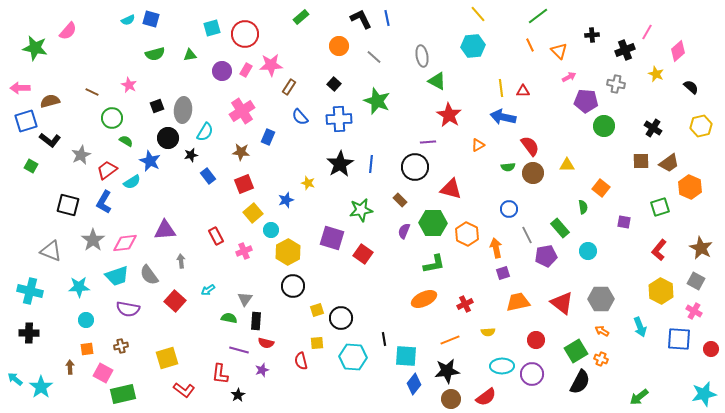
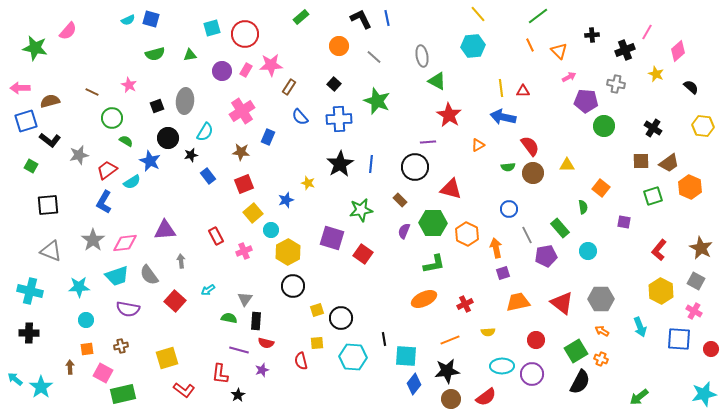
gray ellipse at (183, 110): moved 2 px right, 9 px up
yellow hexagon at (701, 126): moved 2 px right; rotated 20 degrees clockwise
gray star at (81, 155): moved 2 px left; rotated 12 degrees clockwise
black square at (68, 205): moved 20 px left; rotated 20 degrees counterclockwise
green square at (660, 207): moved 7 px left, 11 px up
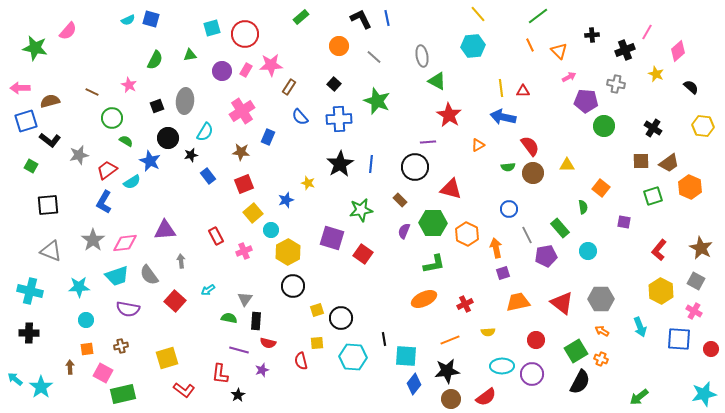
green semicircle at (155, 54): moved 6 px down; rotated 48 degrees counterclockwise
red semicircle at (266, 343): moved 2 px right
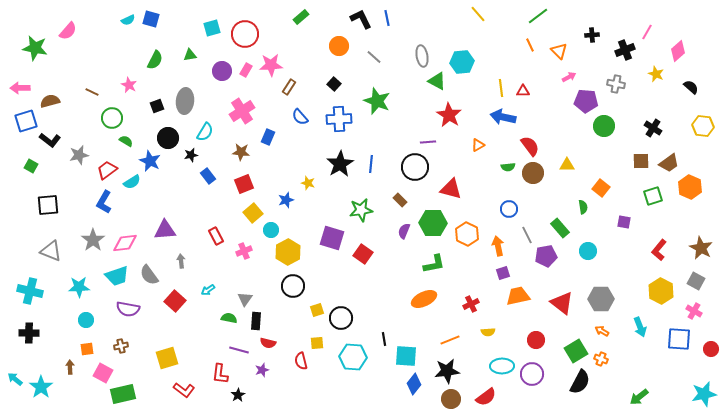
cyan hexagon at (473, 46): moved 11 px left, 16 px down
orange arrow at (496, 248): moved 2 px right, 2 px up
orange trapezoid at (518, 302): moved 6 px up
red cross at (465, 304): moved 6 px right
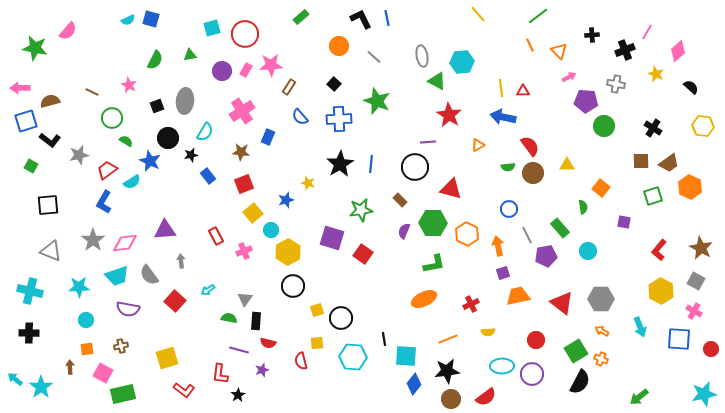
orange line at (450, 340): moved 2 px left, 1 px up
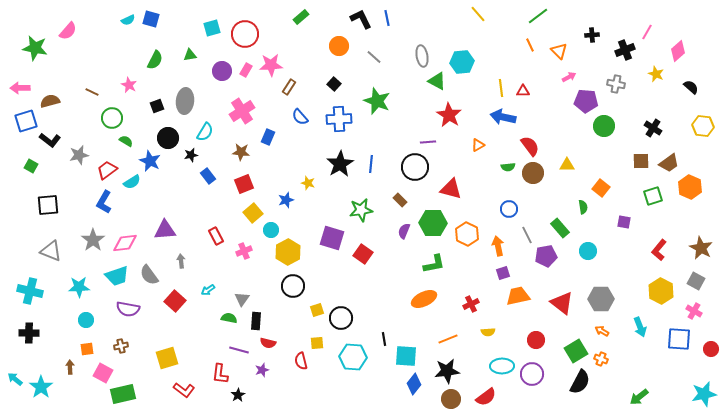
gray triangle at (245, 299): moved 3 px left
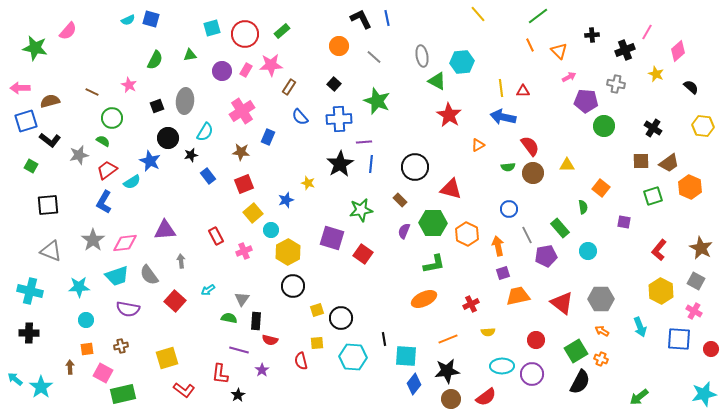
green rectangle at (301, 17): moved 19 px left, 14 px down
green semicircle at (126, 141): moved 23 px left
purple line at (428, 142): moved 64 px left
red semicircle at (268, 343): moved 2 px right, 3 px up
purple star at (262, 370): rotated 16 degrees counterclockwise
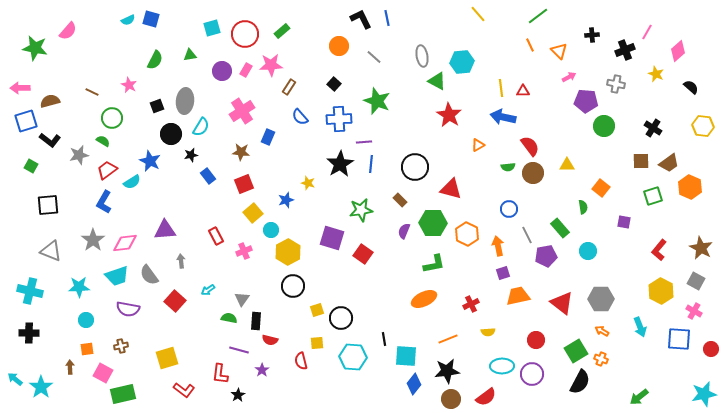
cyan semicircle at (205, 132): moved 4 px left, 5 px up
black circle at (168, 138): moved 3 px right, 4 px up
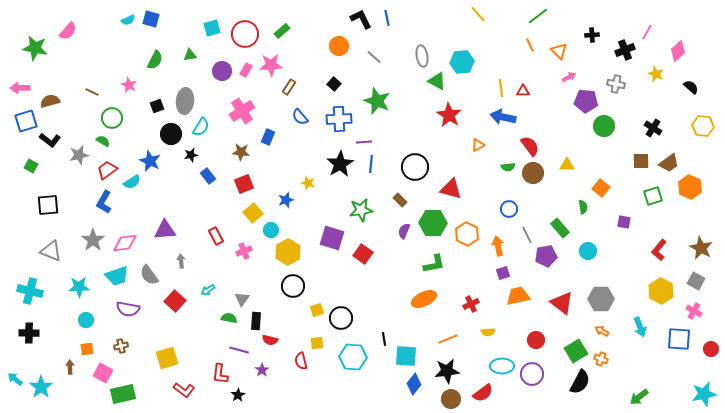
red semicircle at (486, 397): moved 3 px left, 4 px up
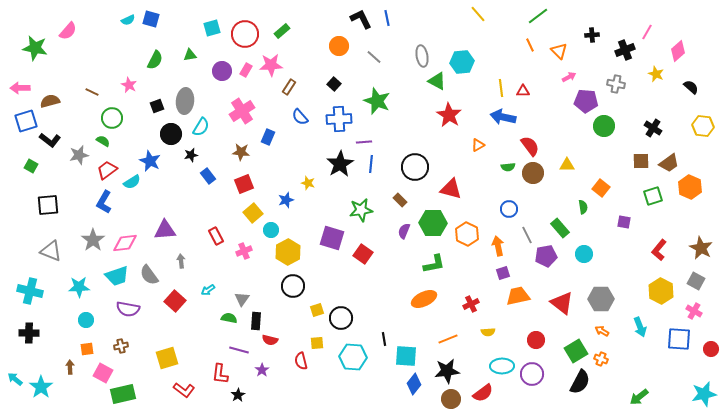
cyan circle at (588, 251): moved 4 px left, 3 px down
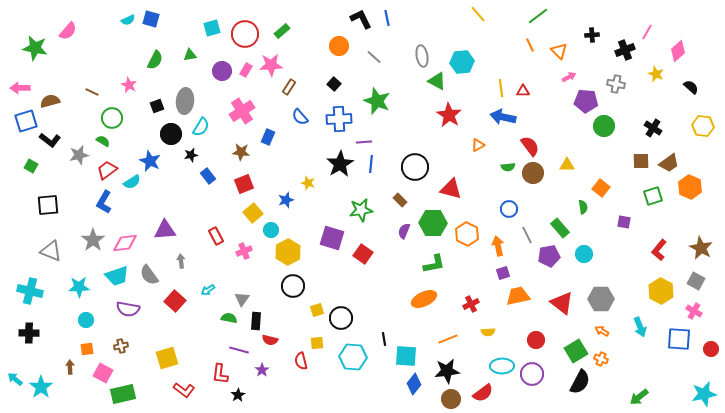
purple pentagon at (546, 256): moved 3 px right
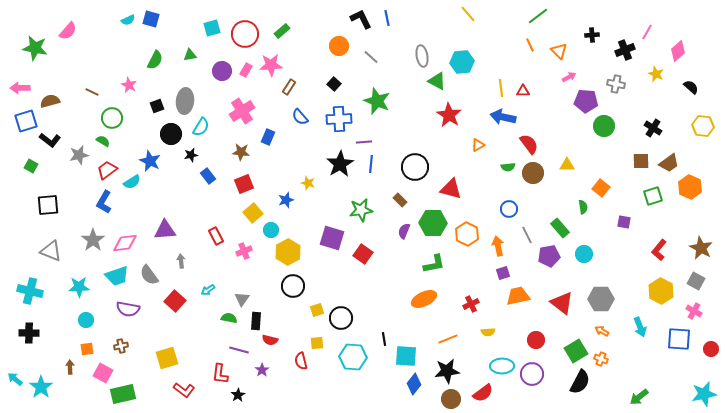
yellow line at (478, 14): moved 10 px left
gray line at (374, 57): moved 3 px left
red semicircle at (530, 146): moved 1 px left, 2 px up
